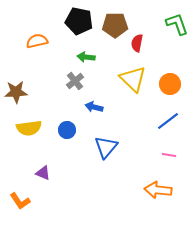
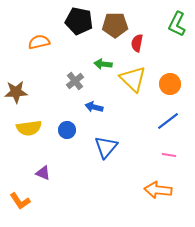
green L-shape: rotated 135 degrees counterclockwise
orange semicircle: moved 2 px right, 1 px down
green arrow: moved 17 px right, 7 px down
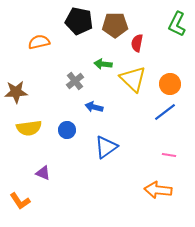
blue line: moved 3 px left, 9 px up
blue triangle: rotated 15 degrees clockwise
